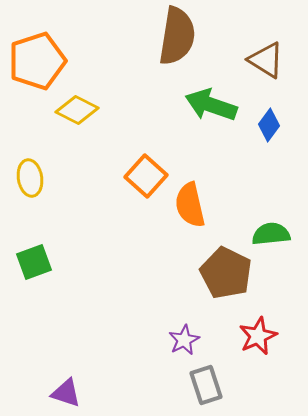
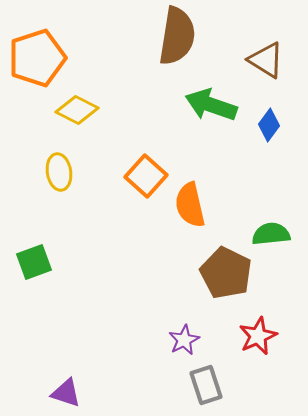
orange pentagon: moved 3 px up
yellow ellipse: moved 29 px right, 6 px up
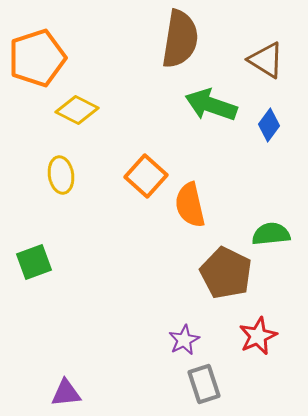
brown semicircle: moved 3 px right, 3 px down
yellow ellipse: moved 2 px right, 3 px down
gray rectangle: moved 2 px left, 1 px up
purple triangle: rotated 24 degrees counterclockwise
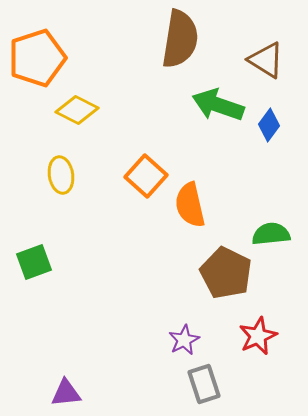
green arrow: moved 7 px right
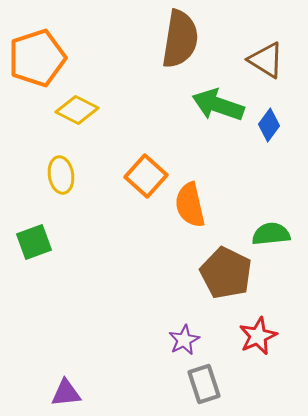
green square: moved 20 px up
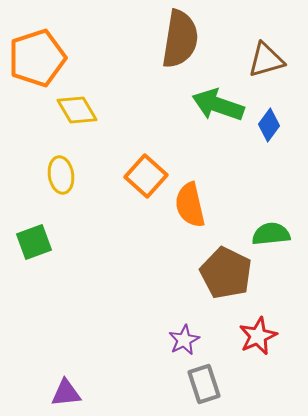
brown triangle: rotated 48 degrees counterclockwise
yellow diamond: rotated 33 degrees clockwise
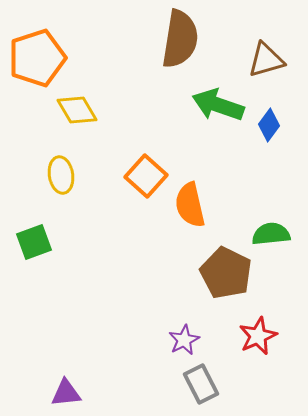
gray rectangle: moved 3 px left; rotated 9 degrees counterclockwise
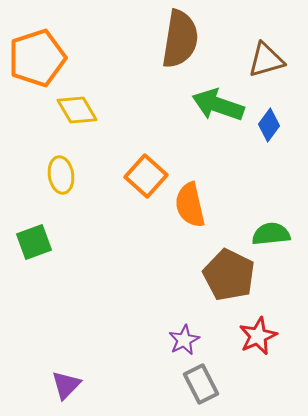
brown pentagon: moved 3 px right, 2 px down
purple triangle: moved 8 px up; rotated 40 degrees counterclockwise
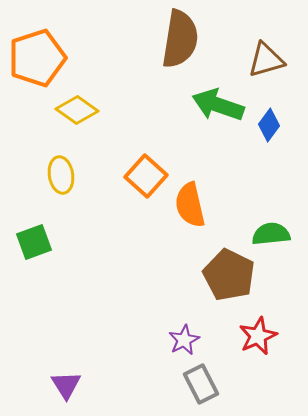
yellow diamond: rotated 24 degrees counterclockwise
purple triangle: rotated 16 degrees counterclockwise
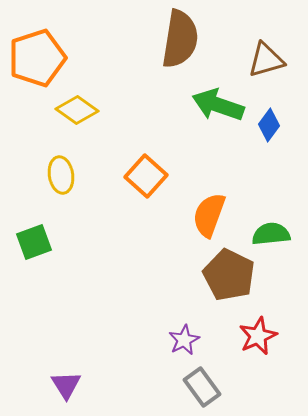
orange semicircle: moved 19 px right, 10 px down; rotated 33 degrees clockwise
gray rectangle: moved 1 px right, 3 px down; rotated 9 degrees counterclockwise
